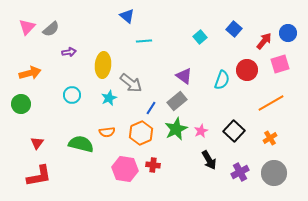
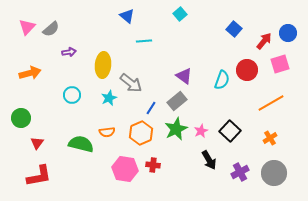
cyan square: moved 20 px left, 23 px up
green circle: moved 14 px down
black square: moved 4 px left
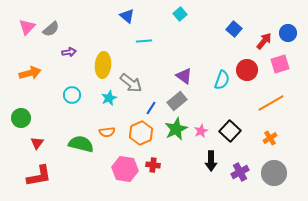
black arrow: moved 2 px right, 1 px down; rotated 30 degrees clockwise
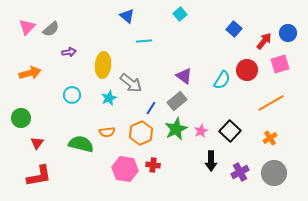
cyan semicircle: rotated 12 degrees clockwise
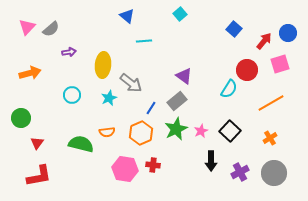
cyan semicircle: moved 7 px right, 9 px down
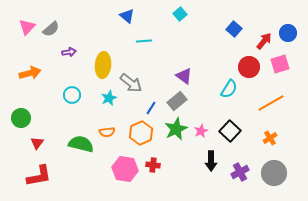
red circle: moved 2 px right, 3 px up
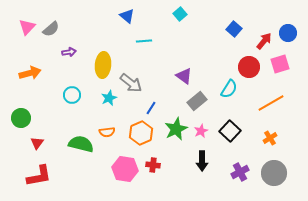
gray rectangle: moved 20 px right
black arrow: moved 9 px left
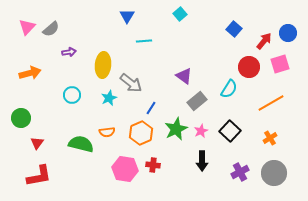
blue triangle: rotated 21 degrees clockwise
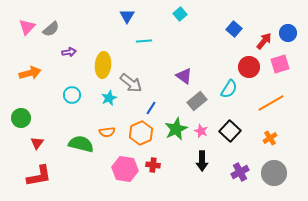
pink star: rotated 24 degrees counterclockwise
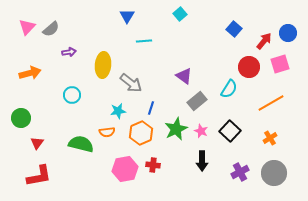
cyan star: moved 9 px right, 13 px down; rotated 14 degrees clockwise
blue line: rotated 16 degrees counterclockwise
pink hexagon: rotated 20 degrees counterclockwise
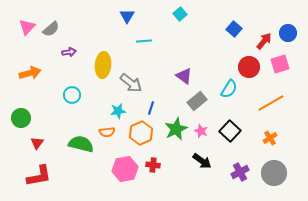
black arrow: rotated 54 degrees counterclockwise
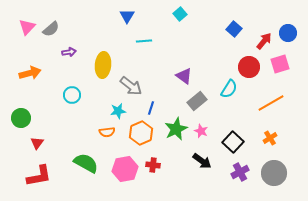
gray arrow: moved 3 px down
black square: moved 3 px right, 11 px down
green semicircle: moved 5 px right, 19 px down; rotated 15 degrees clockwise
